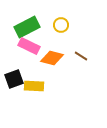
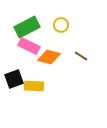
orange diamond: moved 3 px left, 1 px up
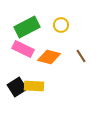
pink rectangle: moved 6 px left, 3 px down
brown line: rotated 24 degrees clockwise
black square: moved 3 px right, 8 px down; rotated 12 degrees counterclockwise
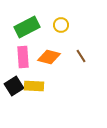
pink rectangle: moved 8 px down; rotated 60 degrees clockwise
black square: moved 3 px left, 1 px up
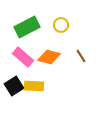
pink rectangle: rotated 45 degrees counterclockwise
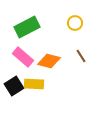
yellow circle: moved 14 px right, 2 px up
orange diamond: moved 4 px down
yellow rectangle: moved 2 px up
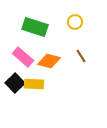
yellow circle: moved 1 px up
green rectangle: moved 8 px right; rotated 45 degrees clockwise
black square: moved 1 px right, 3 px up; rotated 12 degrees counterclockwise
